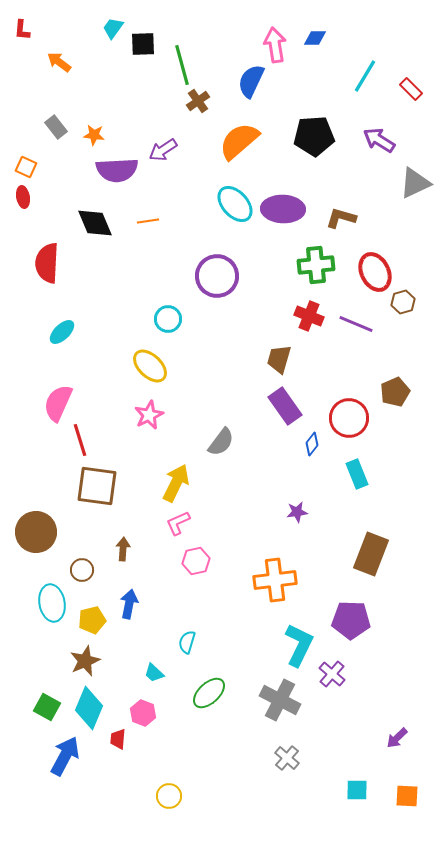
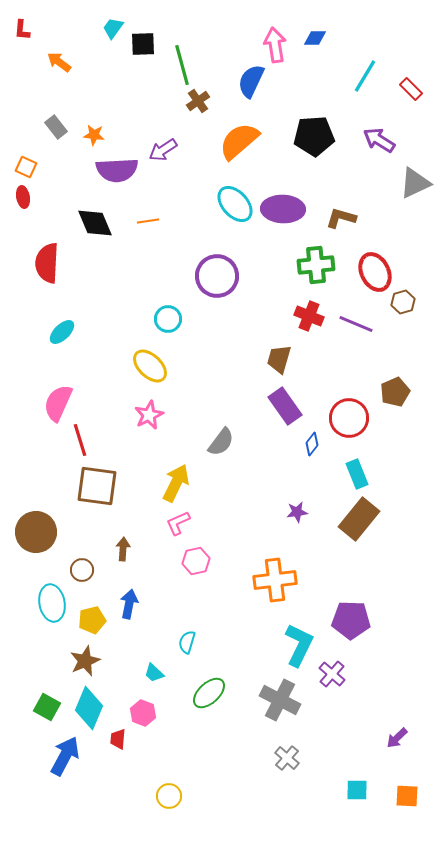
brown rectangle at (371, 554): moved 12 px left, 35 px up; rotated 18 degrees clockwise
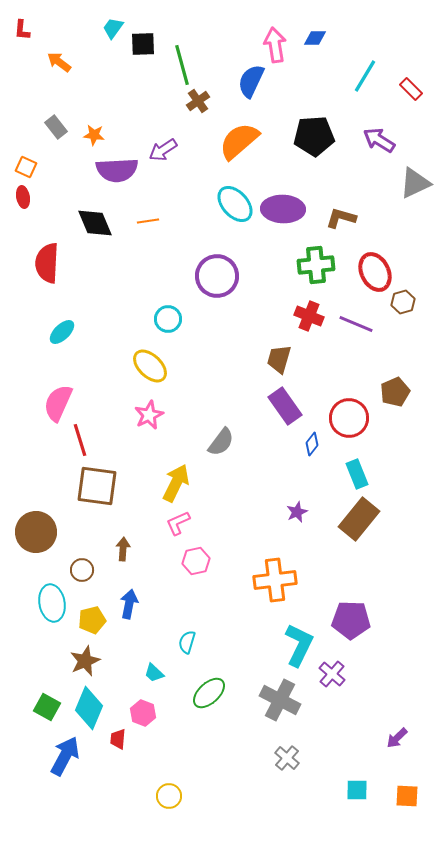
purple star at (297, 512): rotated 15 degrees counterclockwise
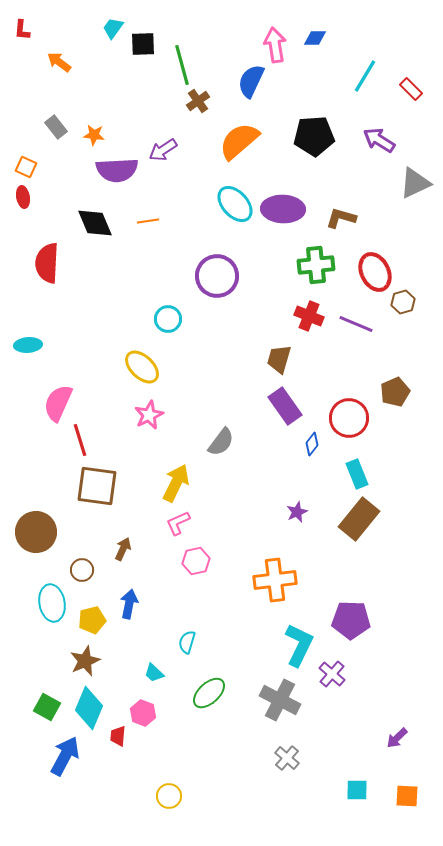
cyan ellipse at (62, 332): moved 34 px left, 13 px down; rotated 40 degrees clockwise
yellow ellipse at (150, 366): moved 8 px left, 1 px down
brown arrow at (123, 549): rotated 20 degrees clockwise
red trapezoid at (118, 739): moved 3 px up
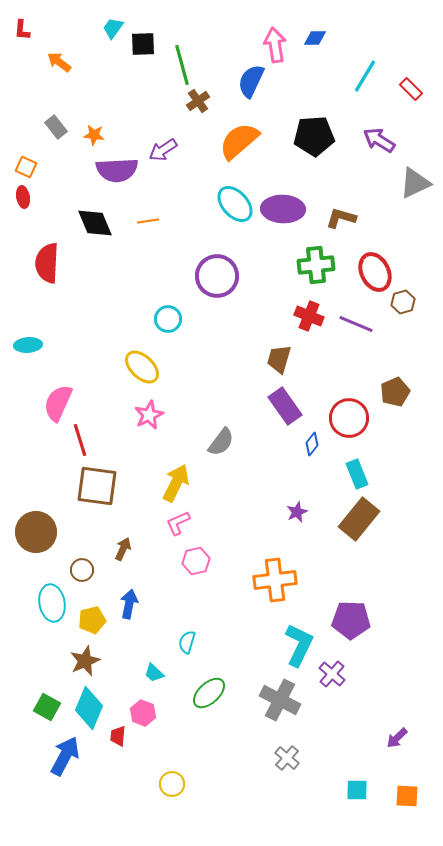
yellow circle at (169, 796): moved 3 px right, 12 px up
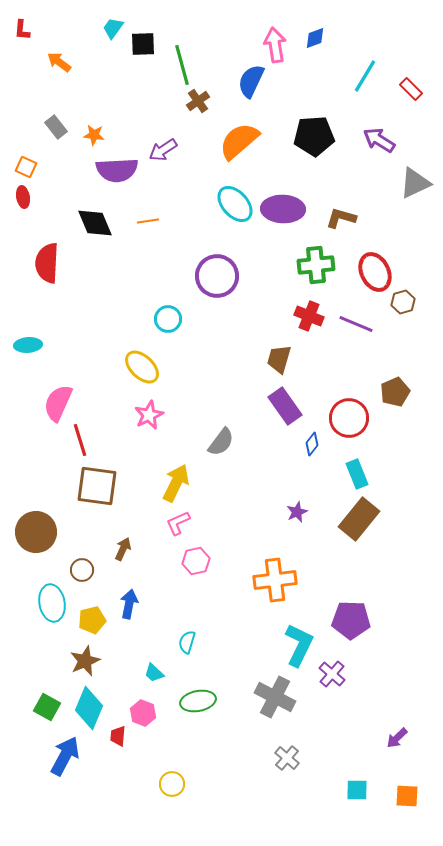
blue diamond at (315, 38): rotated 20 degrees counterclockwise
green ellipse at (209, 693): moved 11 px left, 8 px down; rotated 32 degrees clockwise
gray cross at (280, 700): moved 5 px left, 3 px up
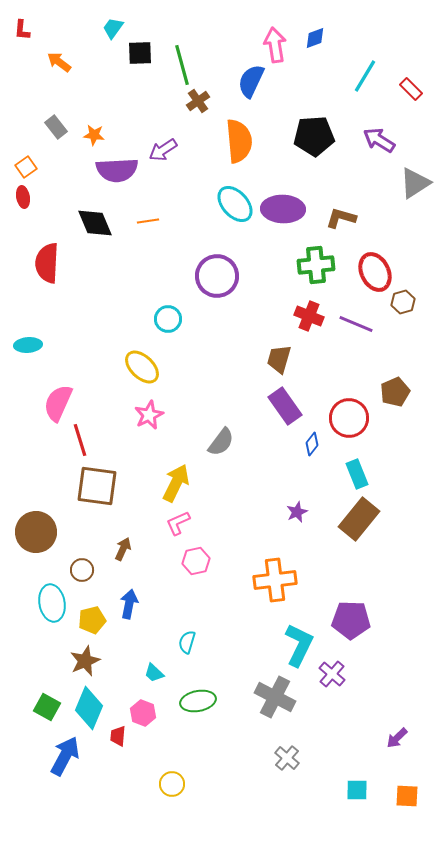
black square at (143, 44): moved 3 px left, 9 px down
orange semicircle at (239, 141): rotated 126 degrees clockwise
orange square at (26, 167): rotated 30 degrees clockwise
gray triangle at (415, 183): rotated 8 degrees counterclockwise
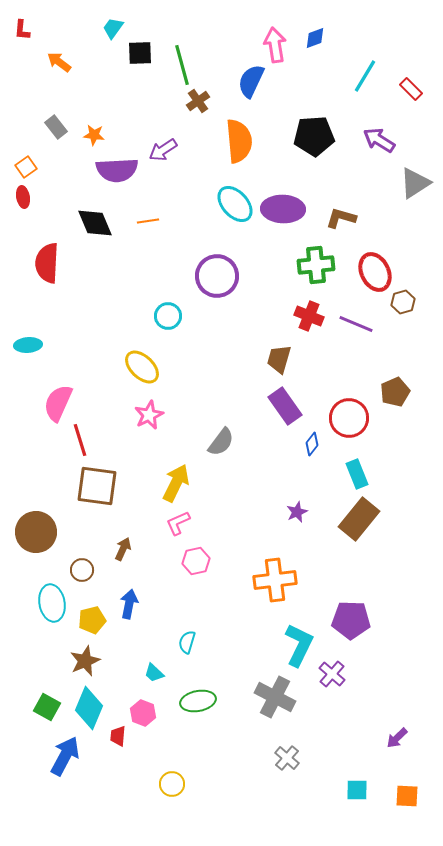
cyan circle at (168, 319): moved 3 px up
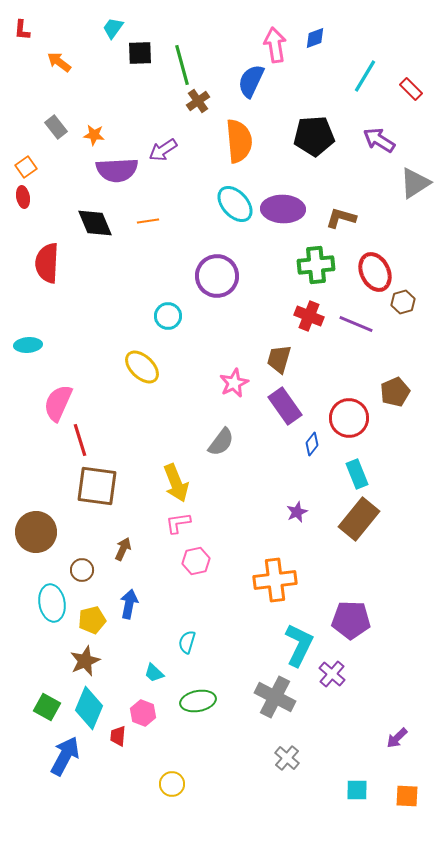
pink star at (149, 415): moved 85 px right, 32 px up
yellow arrow at (176, 483): rotated 132 degrees clockwise
pink L-shape at (178, 523): rotated 16 degrees clockwise
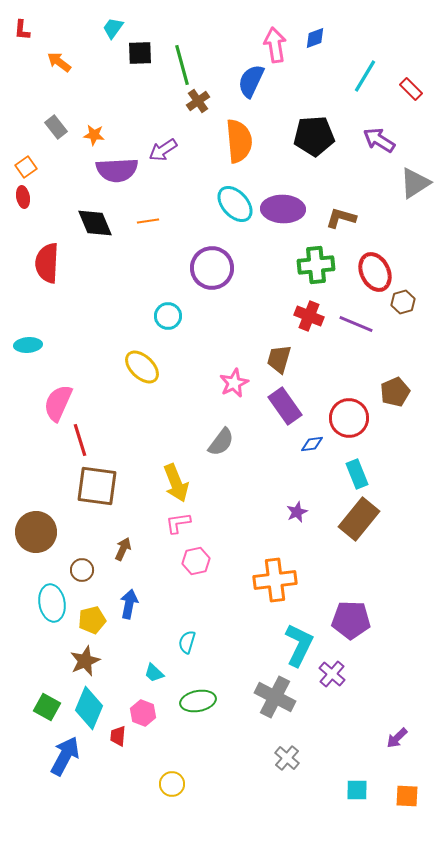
purple circle at (217, 276): moved 5 px left, 8 px up
blue diamond at (312, 444): rotated 45 degrees clockwise
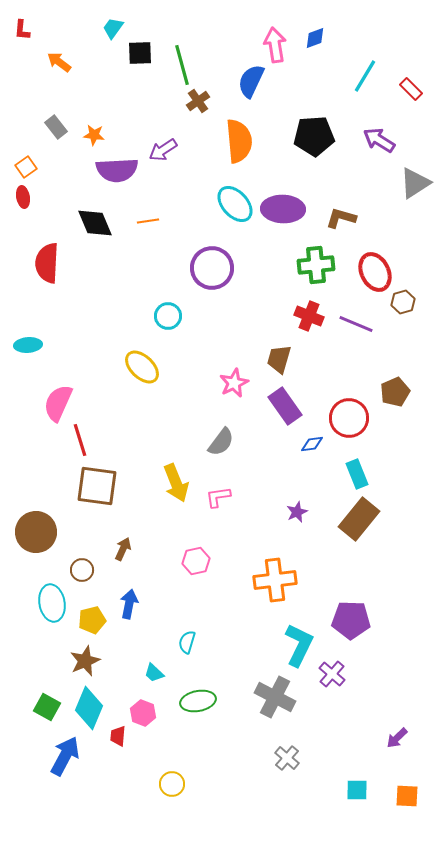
pink L-shape at (178, 523): moved 40 px right, 26 px up
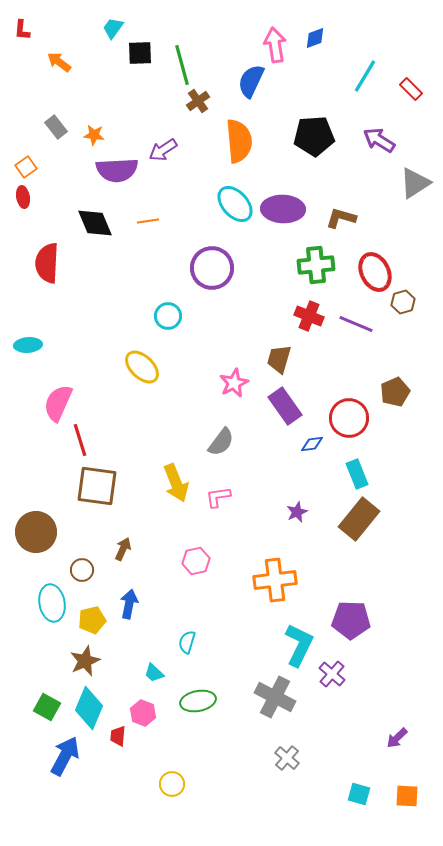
cyan square at (357, 790): moved 2 px right, 4 px down; rotated 15 degrees clockwise
